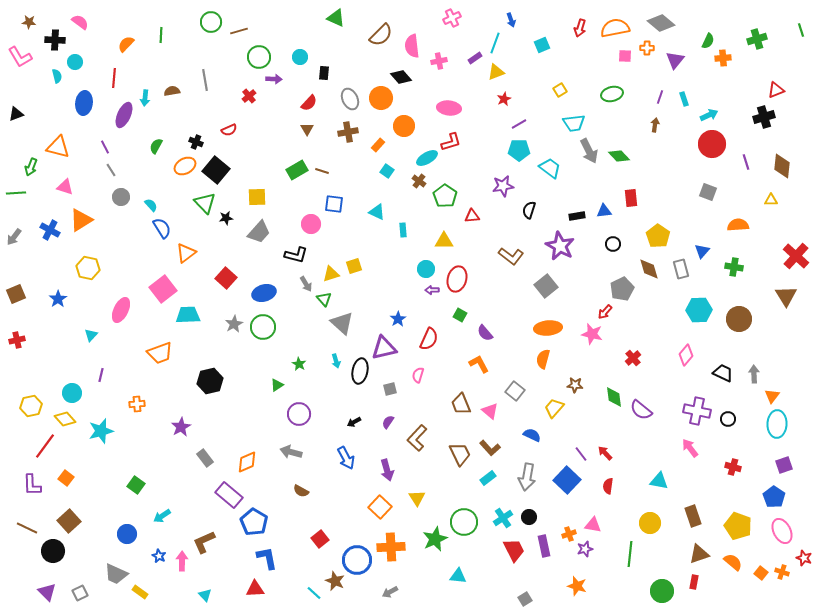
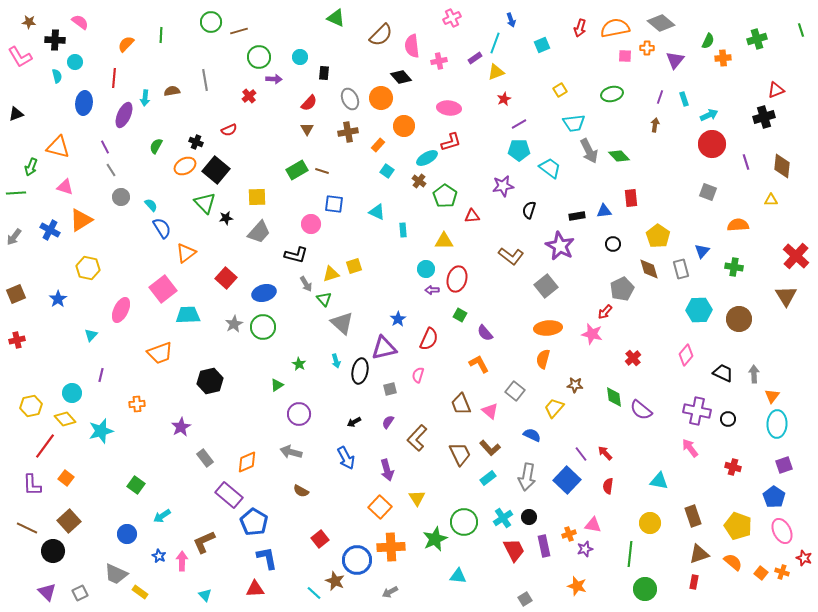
green circle at (662, 591): moved 17 px left, 2 px up
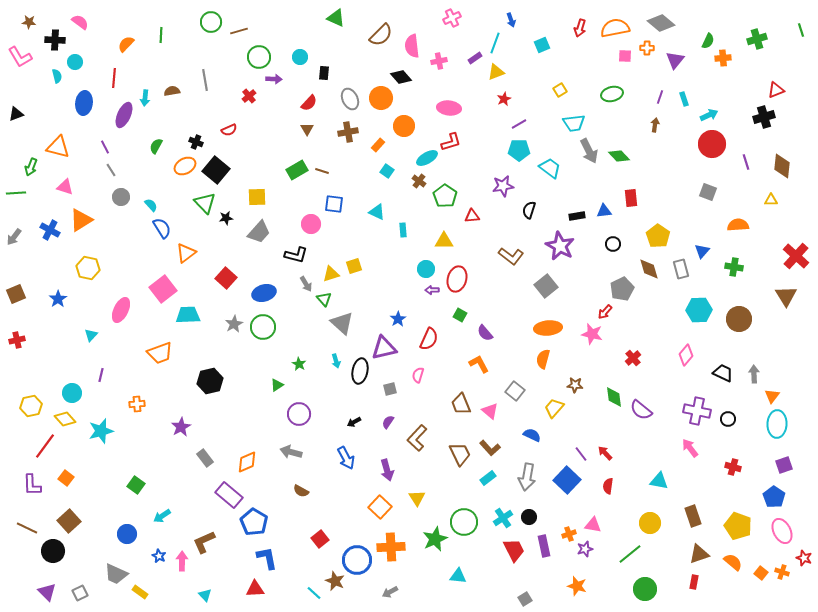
green line at (630, 554): rotated 45 degrees clockwise
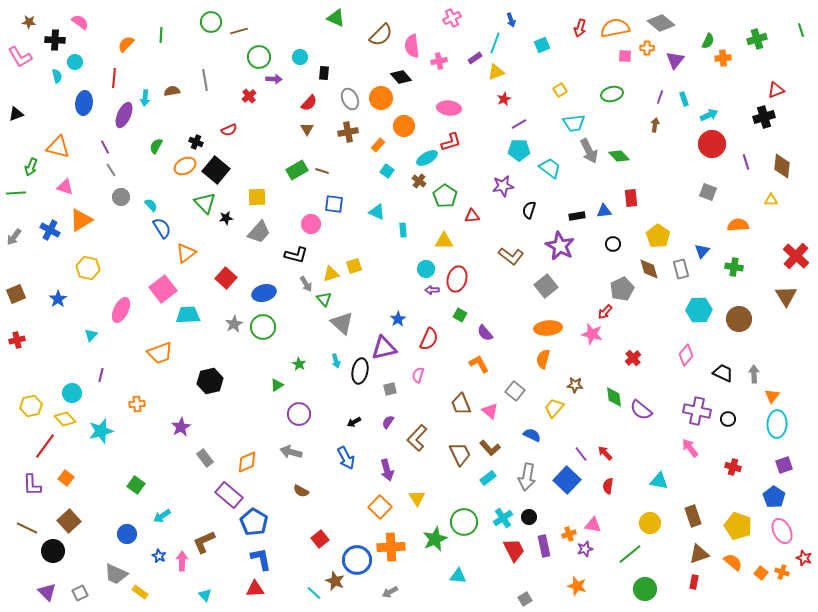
blue L-shape at (267, 558): moved 6 px left, 1 px down
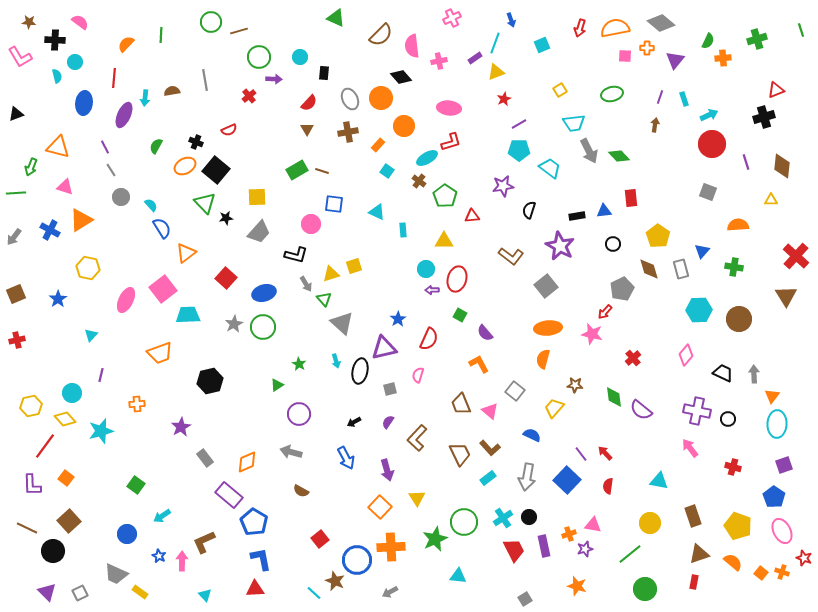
pink ellipse at (121, 310): moved 5 px right, 10 px up
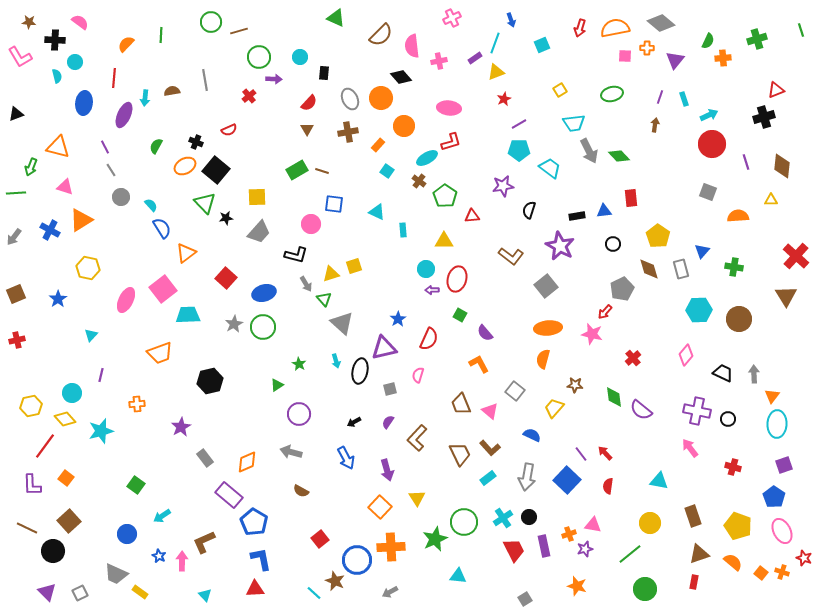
orange semicircle at (738, 225): moved 9 px up
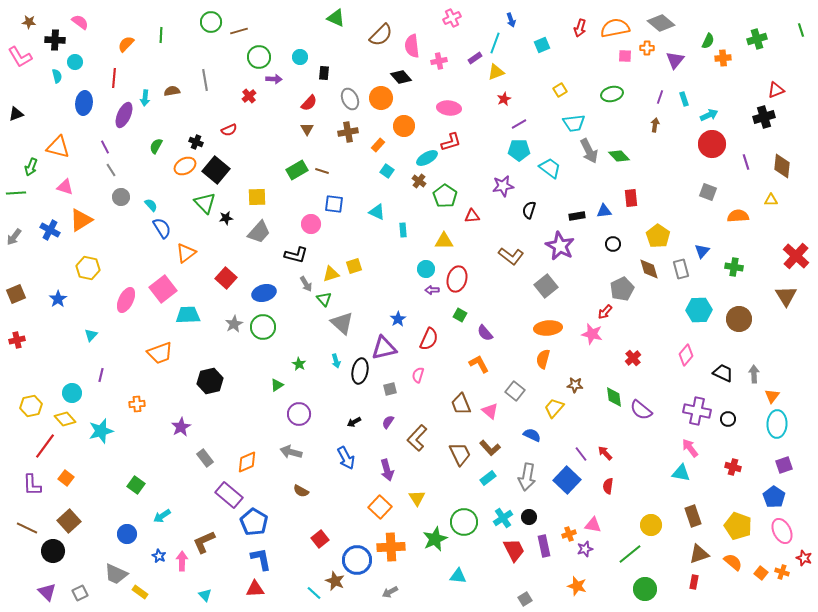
cyan triangle at (659, 481): moved 22 px right, 8 px up
yellow circle at (650, 523): moved 1 px right, 2 px down
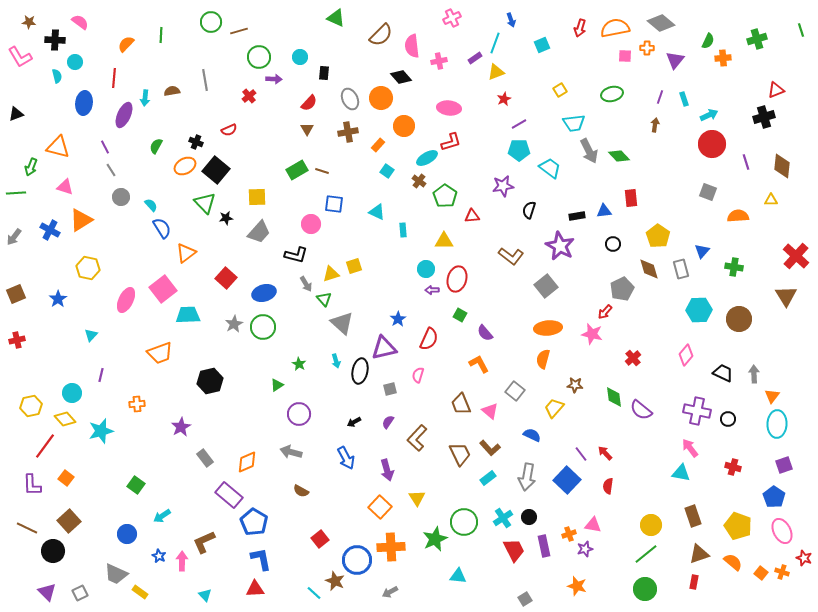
green line at (630, 554): moved 16 px right
